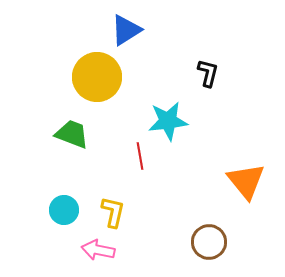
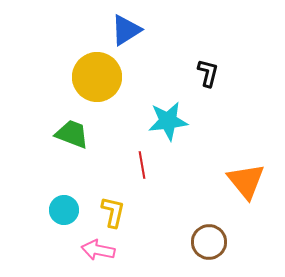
red line: moved 2 px right, 9 px down
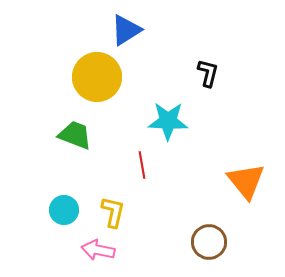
cyan star: rotated 9 degrees clockwise
green trapezoid: moved 3 px right, 1 px down
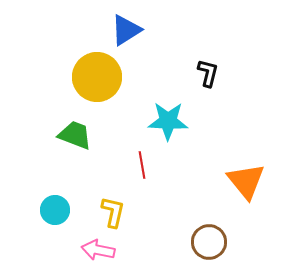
cyan circle: moved 9 px left
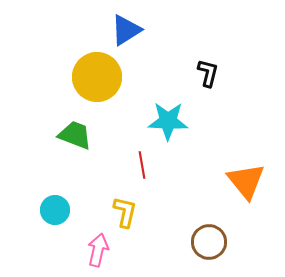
yellow L-shape: moved 12 px right
pink arrow: rotated 92 degrees clockwise
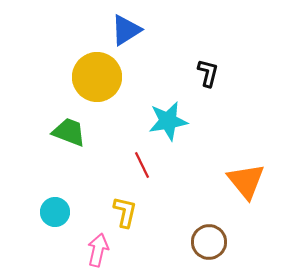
cyan star: rotated 12 degrees counterclockwise
green trapezoid: moved 6 px left, 3 px up
red line: rotated 16 degrees counterclockwise
cyan circle: moved 2 px down
